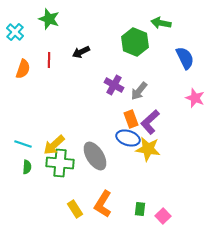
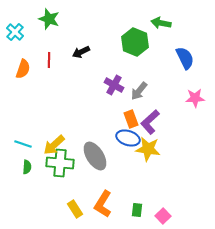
pink star: rotated 24 degrees counterclockwise
green rectangle: moved 3 px left, 1 px down
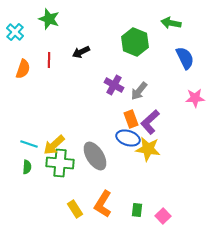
green arrow: moved 10 px right
cyan line: moved 6 px right
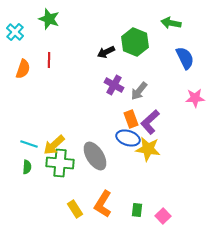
black arrow: moved 25 px right
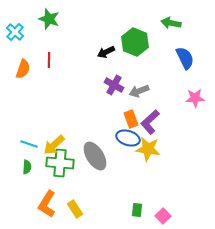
gray arrow: rotated 30 degrees clockwise
orange L-shape: moved 56 px left
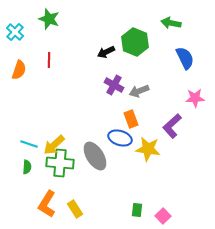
orange semicircle: moved 4 px left, 1 px down
purple L-shape: moved 22 px right, 4 px down
blue ellipse: moved 8 px left
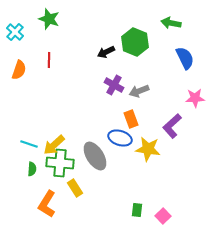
green semicircle: moved 5 px right, 2 px down
yellow rectangle: moved 21 px up
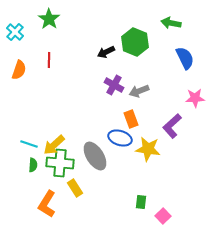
green star: rotated 15 degrees clockwise
green semicircle: moved 1 px right, 4 px up
green rectangle: moved 4 px right, 8 px up
